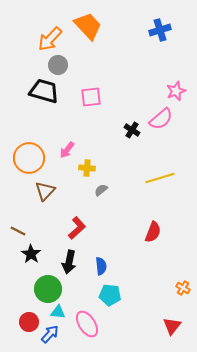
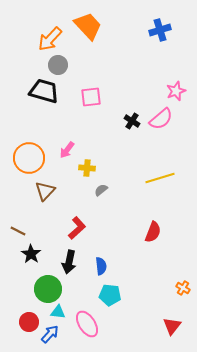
black cross: moved 9 px up
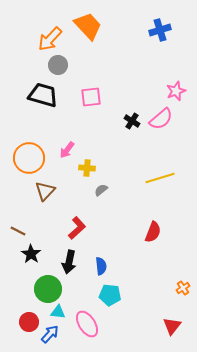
black trapezoid: moved 1 px left, 4 px down
orange cross: rotated 24 degrees clockwise
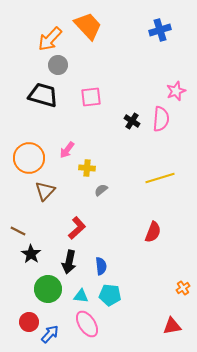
pink semicircle: rotated 45 degrees counterclockwise
cyan triangle: moved 23 px right, 16 px up
red triangle: rotated 42 degrees clockwise
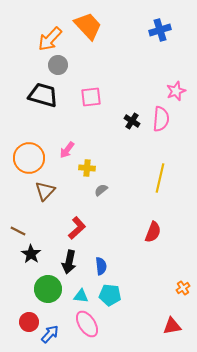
yellow line: rotated 60 degrees counterclockwise
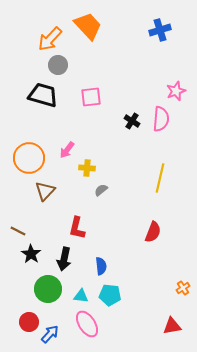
red L-shape: rotated 145 degrees clockwise
black arrow: moved 5 px left, 3 px up
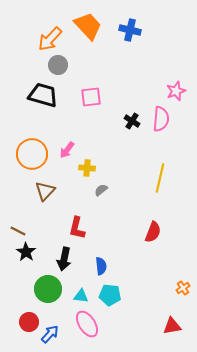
blue cross: moved 30 px left; rotated 30 degrees clockwise
orange circle: moved 3 px right, 4 px up
black star: moved 5 px left, 2 px up
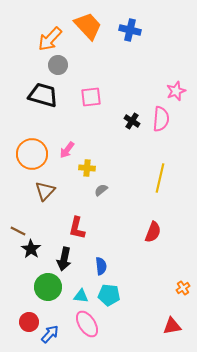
black star: moved 5 px right, 3 px up
green circle: moved 2 px up
cyan pentagon: moved 1 px left
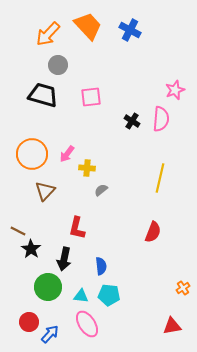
blue cross: rotated 15 degrees clockwise
orange arrow: moved 2 px left, 5 px up
pink star: moved 1 px left, 1 px up
pink arrow: moved 4 px down
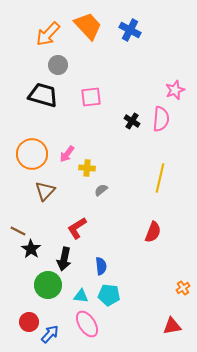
red L-shape: rotated 45 degrees clockwise
green circle: moved 2 px up
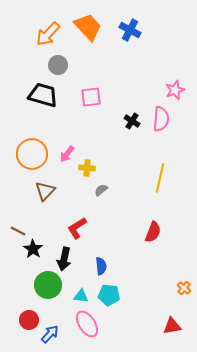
orange trapezoid: moved 1 px down
black star: moved 2 px right
orange cross: moved 1 px right; rotated 16 degrees counterclockwise
red circle: moved 2 px up
